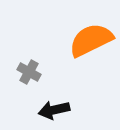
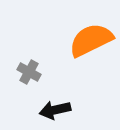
black arrow: moved 1 px right
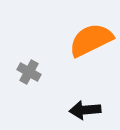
black arrow: moved 30 px right; rotated 8 degrees clockwise
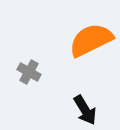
black arrow: rotated 116 degrees counterclockwise
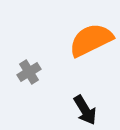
gray cross: rotated 30 degrees clockwise
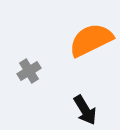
gray cross: moved 1 px up
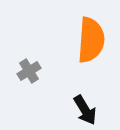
orange semicircle: rotated 120 degrees clockwise
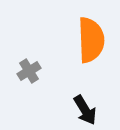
orange semicircle: rotated 6 degrees counterclockwise
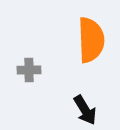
gray cross: moved 1 px up; rotated 30 degrees clockwise
